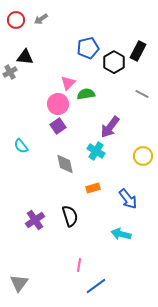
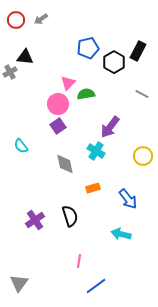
pink line: moved 4 px up
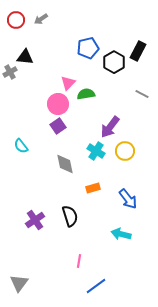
yellow circle: moved 18 px left, 5 px up
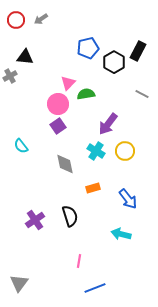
gray cross: moved 4 px down
purple arrow: moved 2 px left, 3 px up
blue line: moved 1 px left, 2 px down; rotated 15 degrees clockwise
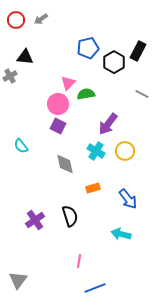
purple square: rotated 28 degrees counterclockwise
gray triangle: moved 1 px left, 3 px up
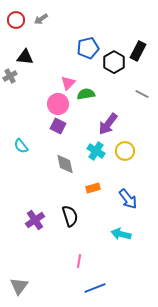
gray triangle: moved 1 px right, 6 px down
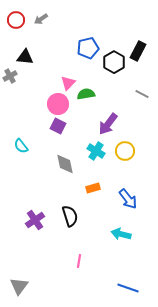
blue line: moved 33 px right; rotated 40 degrees clockwise
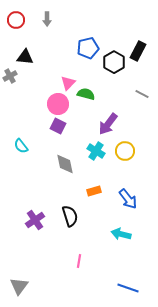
gray arrow: moved 6 px right; rotated 56 degrees counterclockwise
green semicircle: rotated 24 degrees clockwise
orange rectangle: moved 1 px right, 3 px down
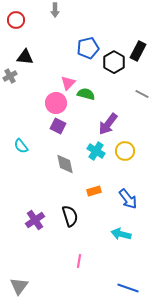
gray arrow: moved 8 px right, 9 px up
pink circle: moved 2 px left, 1 px up
